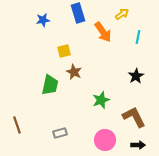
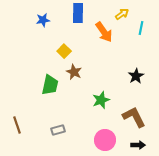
blue rectangle: rotated 18 degrees clockwise
orange arrow: moved 1 px right
cyan line: moved 3 px right, 9 px up
yellow square: rotated 32 degrees counterclockwise
gray rectangle: moved 2 px left, 3 px up
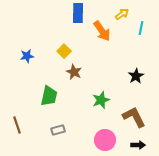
blue star: moved 16 px left, 36 px down
orange arrow: moved 2 px left, 1 px up
green trapezoid: moved 1 px left, 11 px down
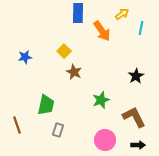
blue star: moved 2 px left, 1 px down
green trapezoid: moved 3 px left, 9 px down
gray rectangle: rotated 56 degrees counterclockwise
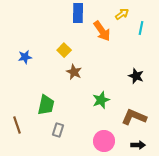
yellow square: moved 1 px up
black star: rotated 21 degrees counterclockwise
brown L-shape: rotated 40 degrees counterclockwise
pink circle: moved 1 px left, 1 px down
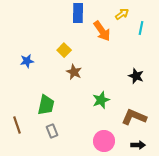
blue star: moved 2 px right, 4 px down
gray rectangle: moved 6 px left, 1 px down; rotated 40 degrees counterclockwise
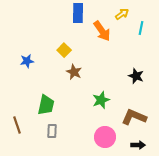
gray rectangle: rotated 24 degrees clockwise
pink circle: moved 1 px right, 4 px up
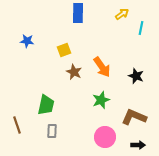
orange arrow: moved 36 px down
yellow square: rotated 24 degrees clockwise
blue star: moved 20 px up; rotated 16 degrees clockwise
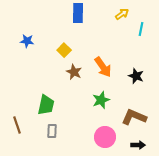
cyan line: moved 1 px down
yellow square: rotated 24 degrees counterclockwise
orange arrow: moved 1 px right
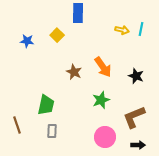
yellow arrow: moved 16 px down; rotated 48 degrees clockwise
yellow square: moved 7 px left, 15 px up
brown L-shape: rotated 45 degrees counterclockwise
